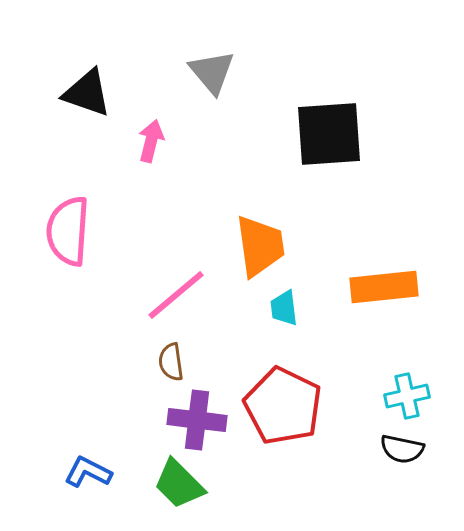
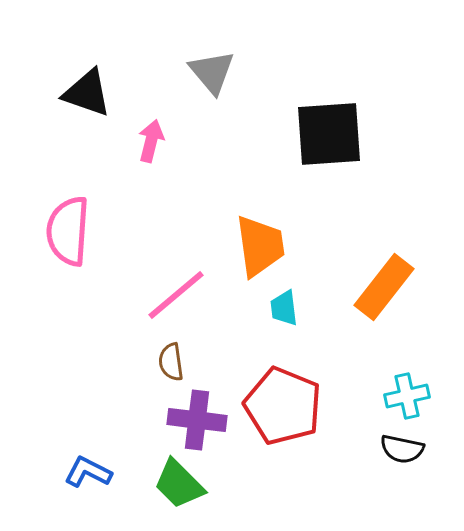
orange rectangle: rotated 46 degrees counterclockwise
red pentagon: rotated 4 degrees counterclockwise
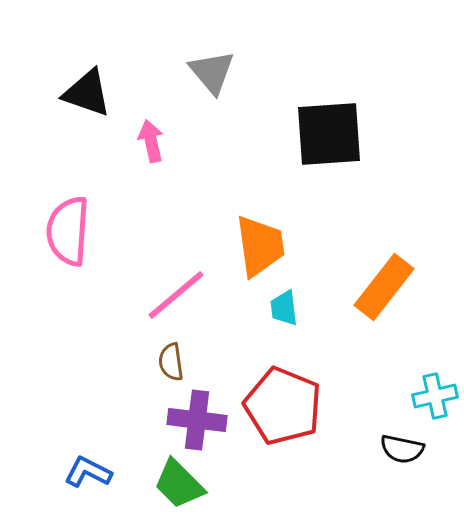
pink arrow: rotated 27 degrees counterclockwise
cyan cross: moved 28 px right
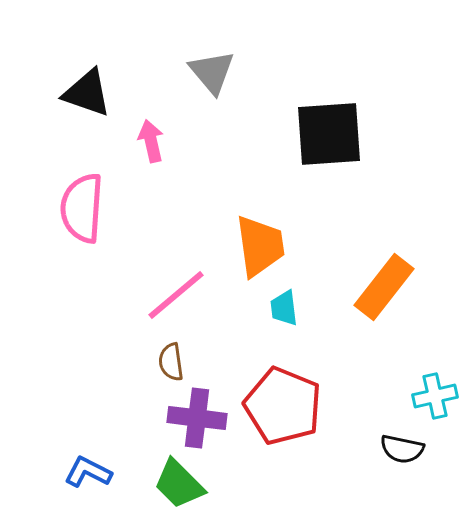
pink semicircle: moved 14 px right, 23 px up
purple cross: moved 2 px up
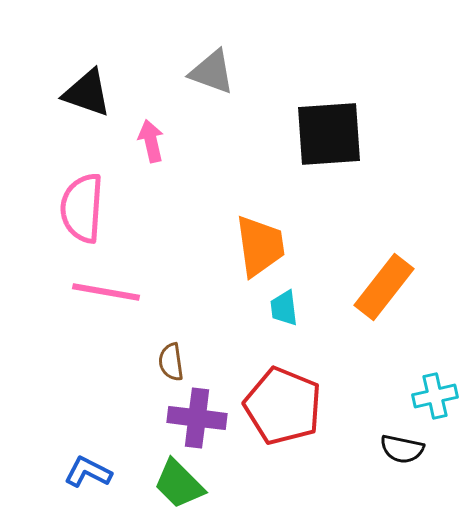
gray triangle: rotated 30 degrees counterclockwise
pink line: moved 70 px left, 3 px up; rotated 50 degrees clockwise
